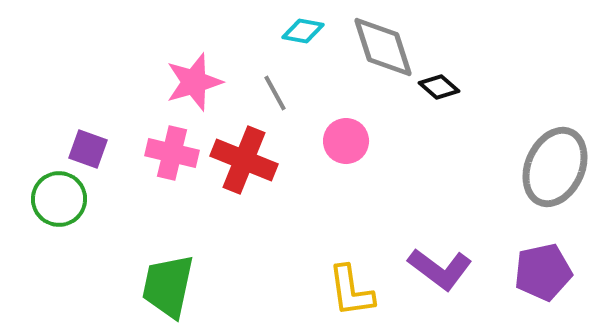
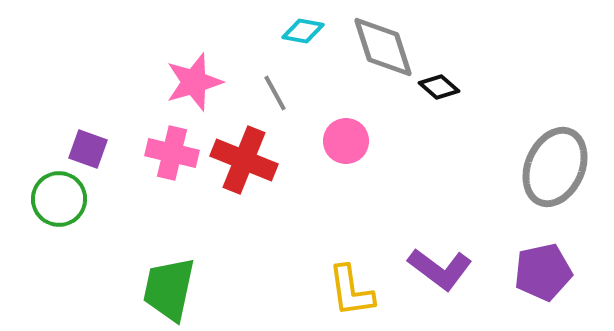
green trapezoid: moved 1 px right, 3 px down
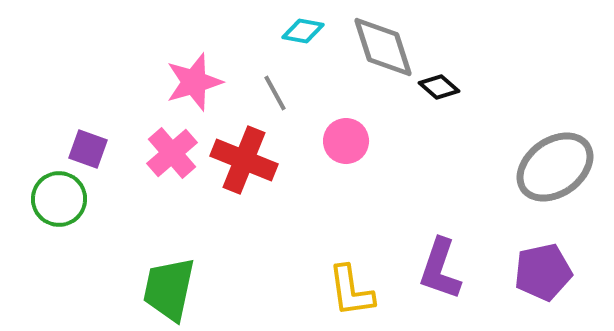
pink cross: rotated 36 degrees clockwise
gray ellipse: rotated 30 degrees clockwise
purple L-shape: rotated 72 degrees clockwise
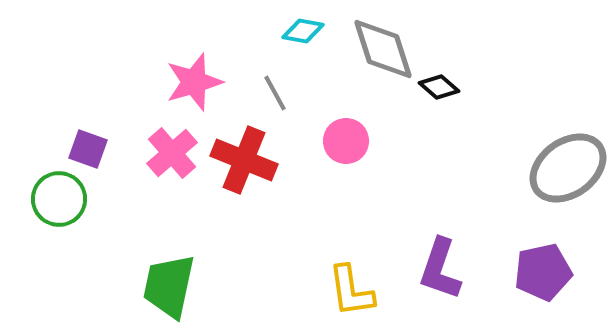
gray diamond: moved 2 px down
gray ellipse: moved 13 px right, 1 px down
green trapezoid: moved 3 px up
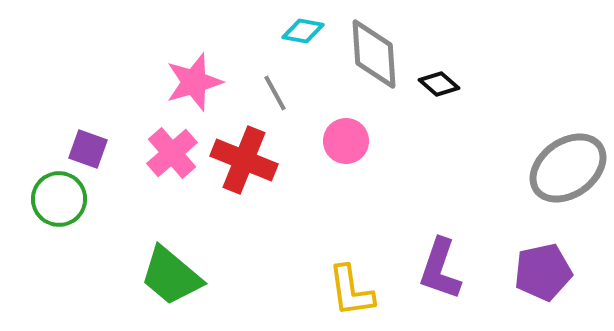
gray diamond: moved 9 px left, 5 px down; rotated 14 degrees clockwise
black diamond: moved 3 px up
green trapezoid: moved 2 px right, 10 px up; rotated 62 degrees counterclockwise
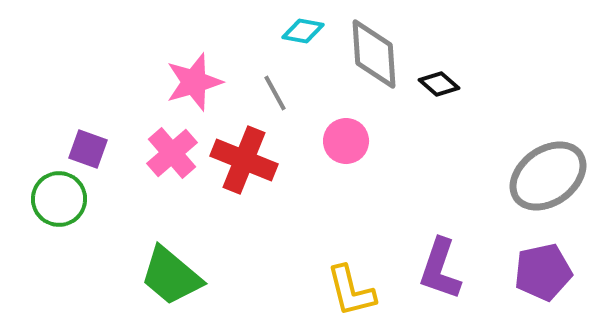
gray ellipse: moved 20 px left, 8 px down
yellow L-shape: rotated 6 degrees counterclockwise
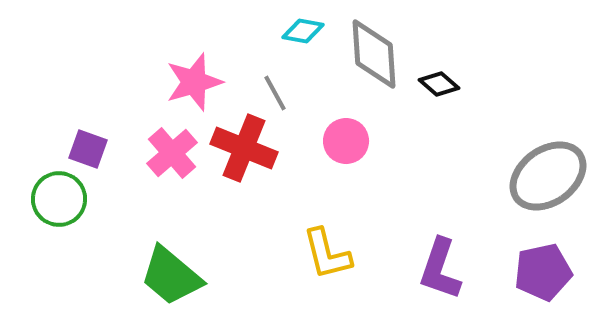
red cross: moved 12 px up
yellow L-shape: moved 24 px left, 37 px up
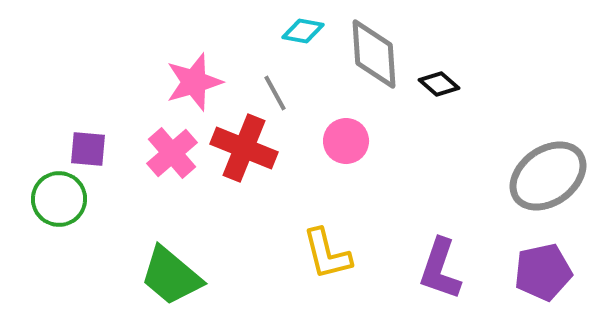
purple square: rotated 15 degrees counterclockwise
